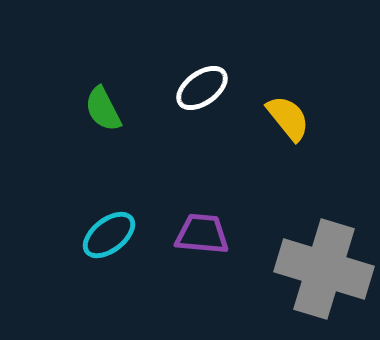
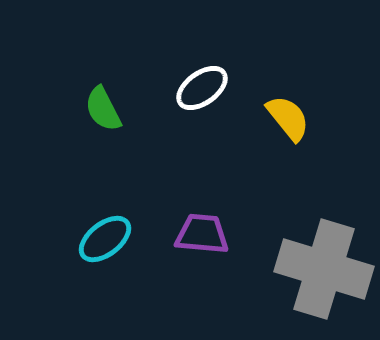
cyan ellipse: moved 4 px left, 4 px down
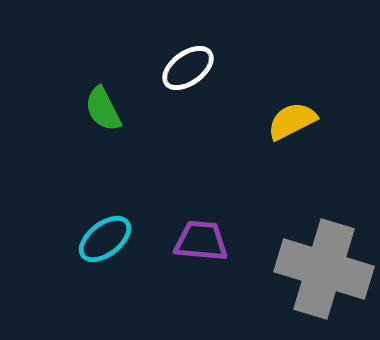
white ellipse: moved 14 px left, 20 px up
yellow semicircle: moved 4 px right, 3 px down; rotated 78 degrees counterclockwise
purple trapezoid: moved 1 px left, 7 px down
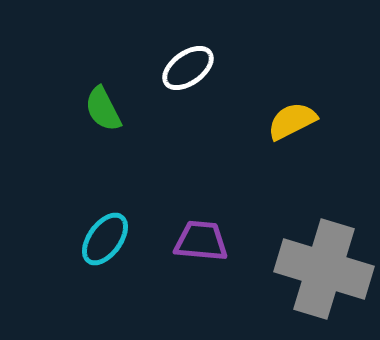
cyan ellipse: rotated 16 degrees counterclockwise
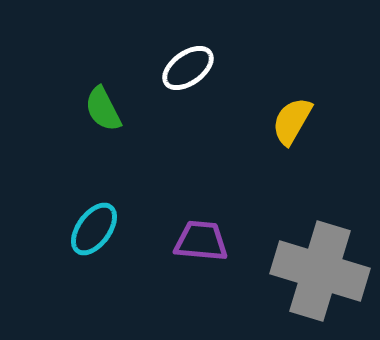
yellow semicircle: rotated 33 degrees counterclockwise
cyan ellipse: moved 11 px left, 10 px up
gray cross: moved 4 px left, 2 px down
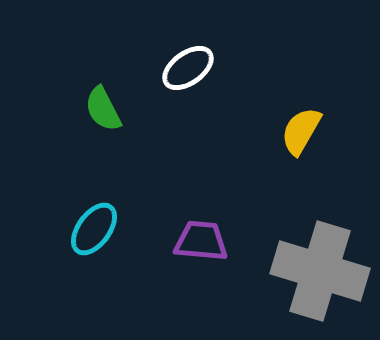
yellow semicircle: moved 9 px right, 10 px down
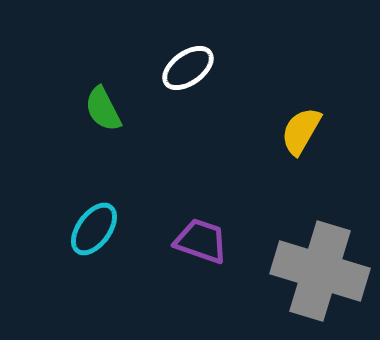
purple trapezoid: rotated 14 degrees clockwise
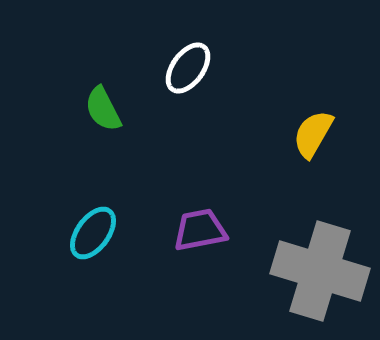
white ellipse: rotated 18 degrees counterclockwise
yellow semicircle: moved 12 px right, 3 px down
cyan ellipse: moved 1 px left, 4 px down
purple trapezoid: moved 1 px left, 11 px up; rotated 30 degrees counterclockwise
